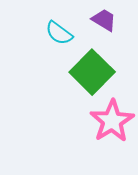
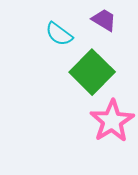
cyan semicircle: moved 1 px down
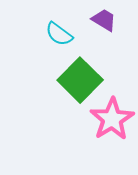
green square: moved 12 px left, 8 px down
pink star: moved 2 px up
